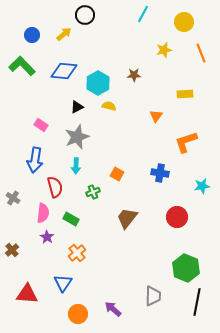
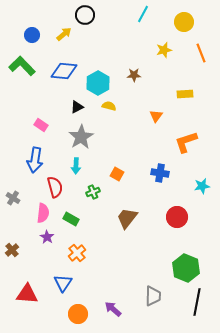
gray star: moved 4 px right; rotated 10 degrees counterclockwise
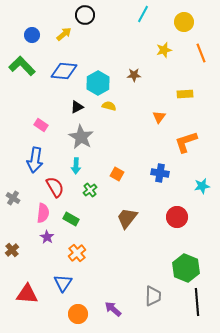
orange triangle: moved 3 px right, 1 px down
gray star: rotated 10 degrees counterclockwise
red semicircle: rotated 15 degrees counterclockwise
green cross: moved 3 px left, 2 px up; rotated 16 degrees counterclockwise
black line: rotated 16 degrees counterclockwise
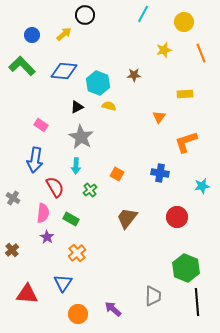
cyan hexagon: rotated 10 degrees counterclockwise
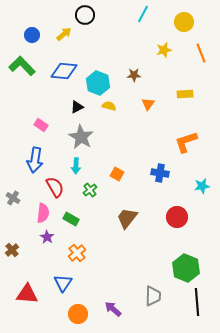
orange triangle: moved 11 px left, 13 px up
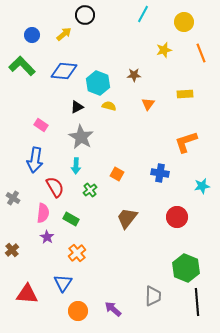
orange circle: moved 3 px up
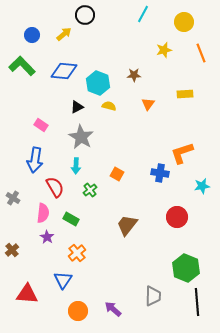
orange L-shape: moved 4 px left, 11 px down
brown trapezoid: moved 7 px down
blue triangle: moved 3 px up
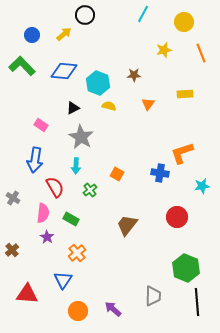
black triangle: moved 4 px left, 1 px down
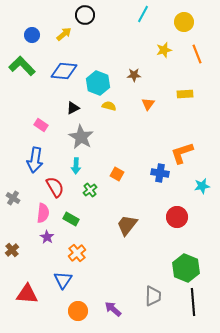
orange line: moved 4 px left, 1 px down
black line: moved 4 px left
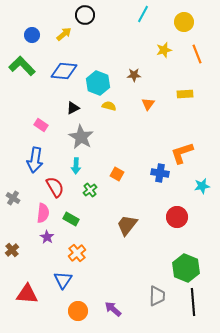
gray trapezoid: moved 4 px right
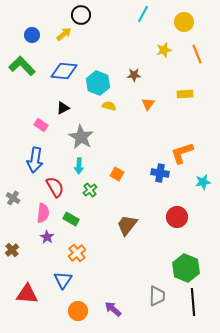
black circle: moved 4 px left
black triangle: moved 10 px left
cyan arrow: moved 3 px right
cyan star: moved 1 px right, 4 px up
